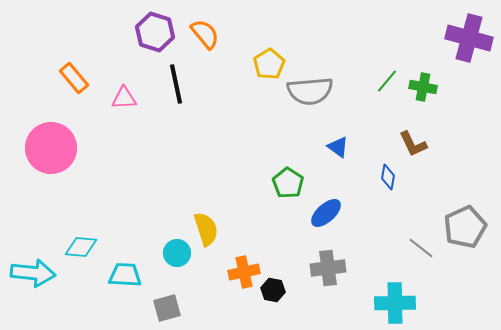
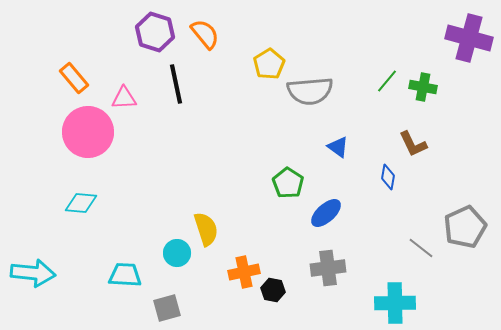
pink circle: moved 37 px right, 16 px up
cyan diamond: moved 44 px up
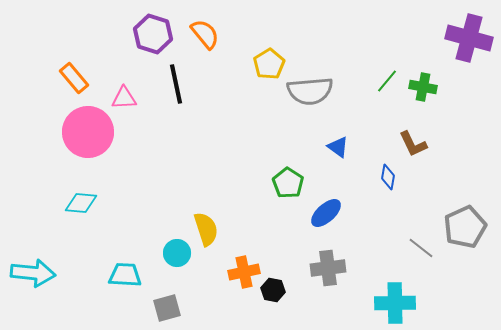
purple hexagon: moved 2 px left, 2 px down
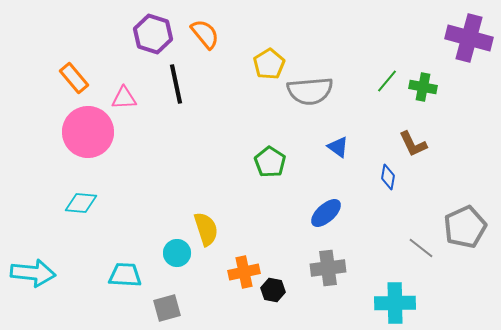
green pentagon: moved 18 px left, 21 px up
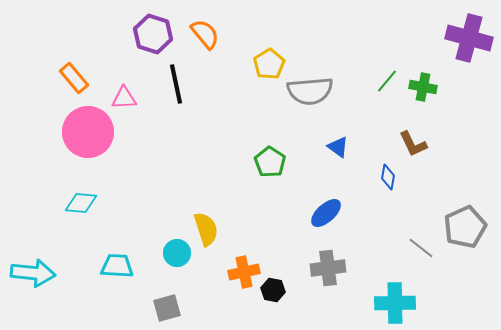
cyan trapezoid: moved 8 px left, 9 px up
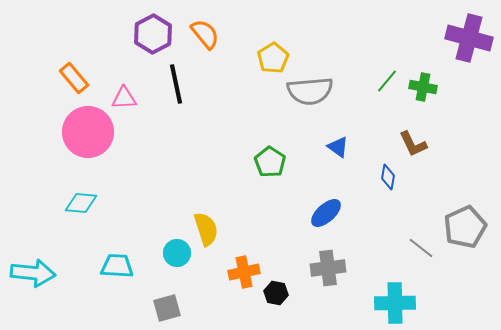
purple hexagon: rotated 15 degrees clockwise
yellow pentagon: moved 4 px right, 6 px up
black hexagon: moved 3 px right, 3 px down
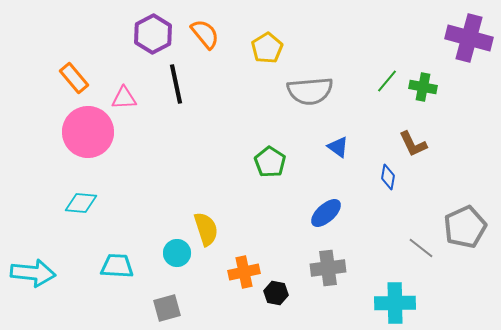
yellow pentagon: moved 6 px left, 10 px up
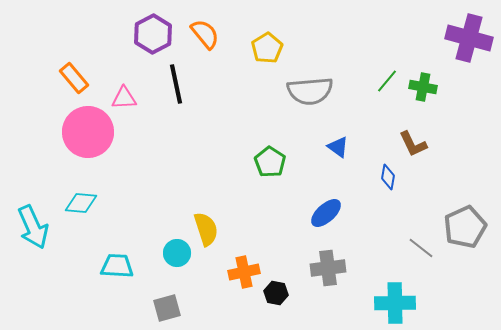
cyan arrow: moved 46 px up; rotated 60 degrees clockwise
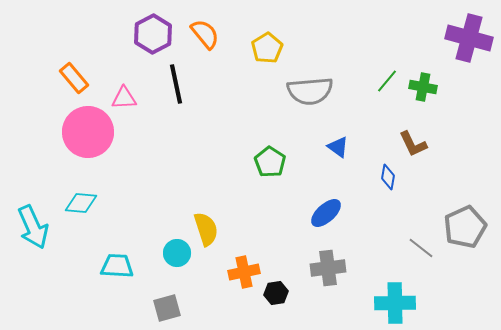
black hexagon: rotated 20 degrees counterclockwise
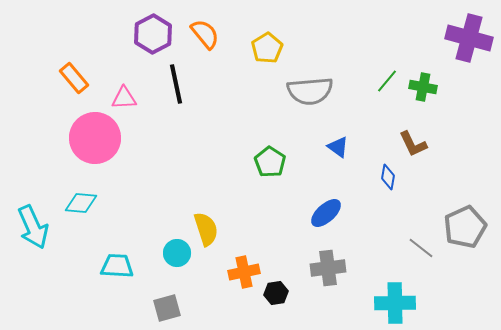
pink circle: moved 7 px right, 6 px down
